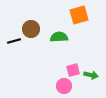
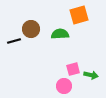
green semicircle: moved 1 px right, 3 px up
pink square: moved 1 px up
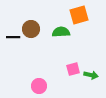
green semicircle: moved 1 px right, 2 px up
black line: moved 1 px left, 4 px up; rotated 16 degrees clockwise
pink circle: moved 25 px left
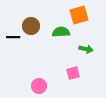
brown circle: moved 3 px up
pink square: moved 4 px down
green arrow: moved 5 px left, 26 px up
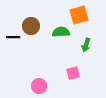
green arrow: moved 4 px up; rotated 96 degrees clockwise
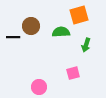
pink circle: moved 1 px down
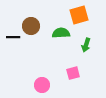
green semicircle: moved 1 px down
pink circle: moved 3 px right, 2 px up
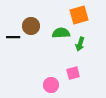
green arrow: moved 6 px left, 1 px up
pink circle: moved 9 px right
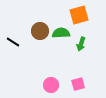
brown circle: moved 9 px right, 5 px down
black line: moved 5 px down; rotated 32 degrees clockwise
green arrow: moved 1 px right
pink square: moved 5 px right, 11 px down
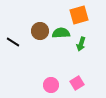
pink square: moved 1 px left, 1 px up; rotated 16 degrees counterclockwise
